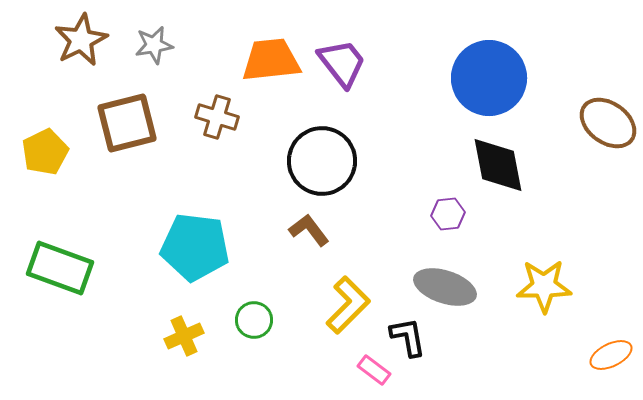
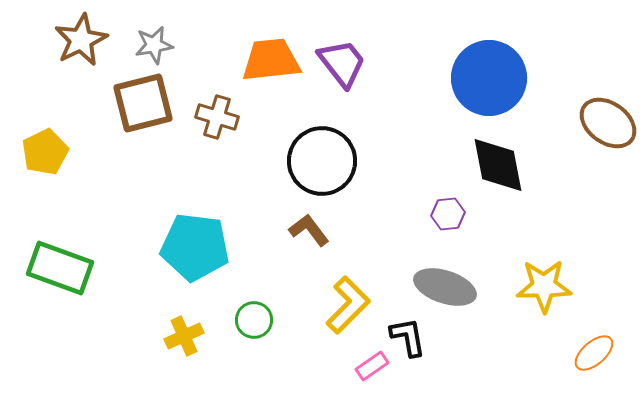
brown square: moved 16 px right, 20 px up
orange ellipse: moved 17 px left, 2 px up; rotated 15 degrees counterclockwise
pink rectangle: moved 2 px left, 4 px up; rotated 72 degrees counterclockwise
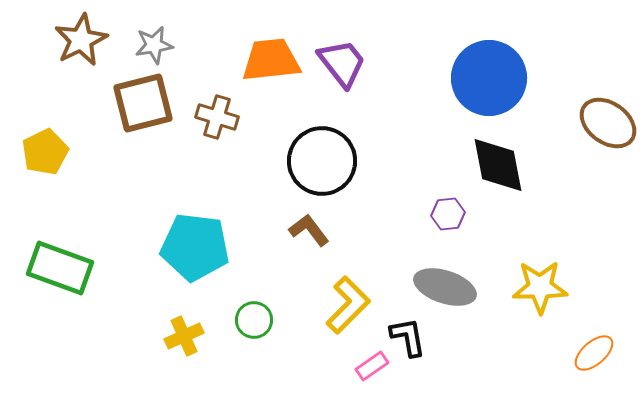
yellow star: moved 4 px left, 1 px down
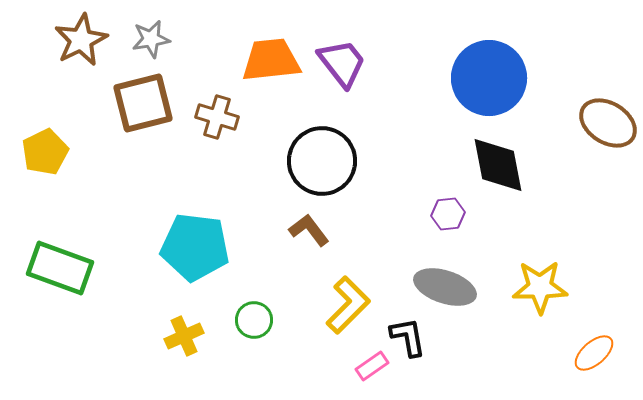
gray star: moved 3 px left, 6 px up
brown ellipse: rotated 4 degrees counterclockwise
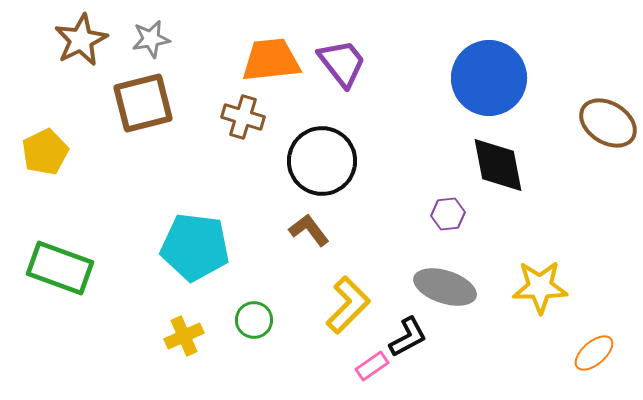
brown cross: moved 26 px right
black L-shape: rotated 72 degrees clockwise
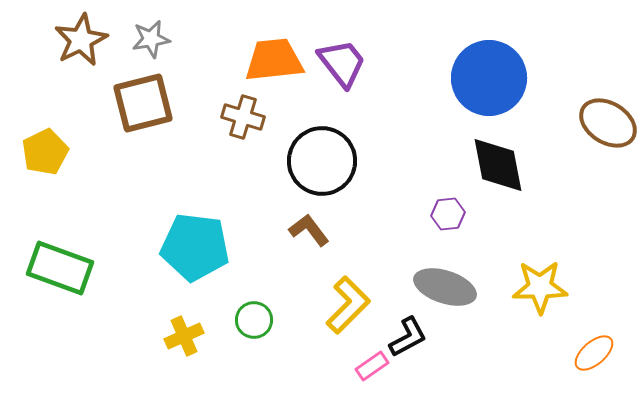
orange trapezoid: moved 3 px right
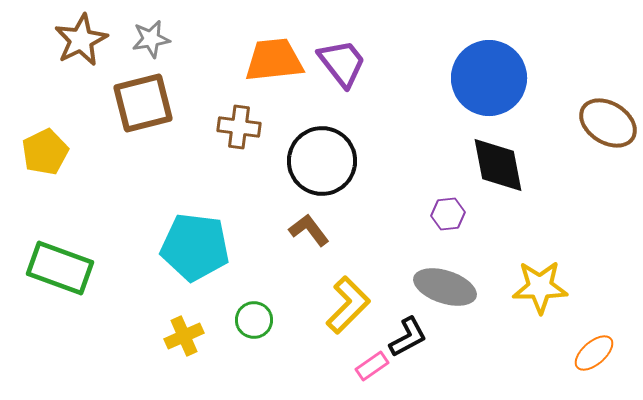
brown cross: moved 4 px left, 10 px down; rotated 9 degrees counterclockwise
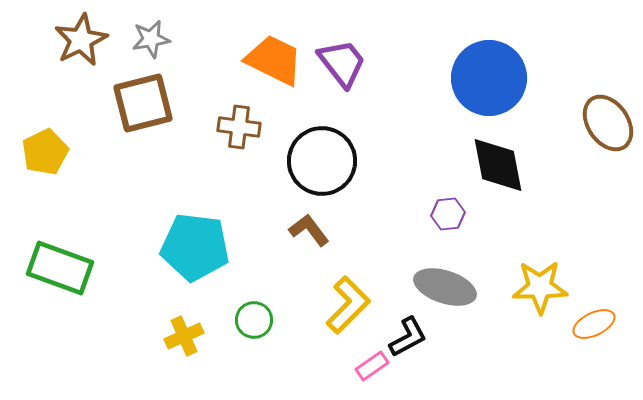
orange trapezoid: rotated 32 degrees clockwise
brown ellipse: rotated 24 degrees clockwise
orange ellipse: moved 29 px up; rotated 15 degrees clockwise
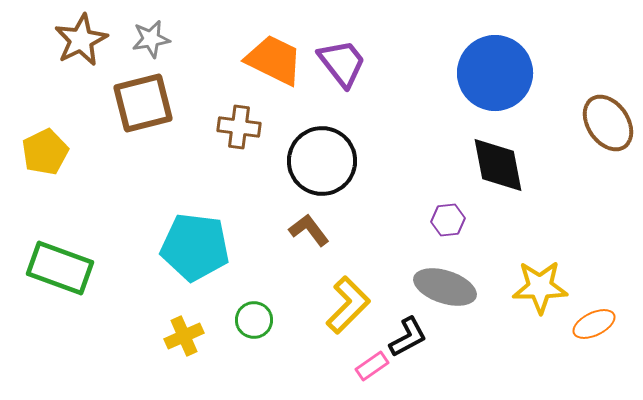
blue circle: moved 6 px right, 5 px up
purple hexagon: moved 6 px down
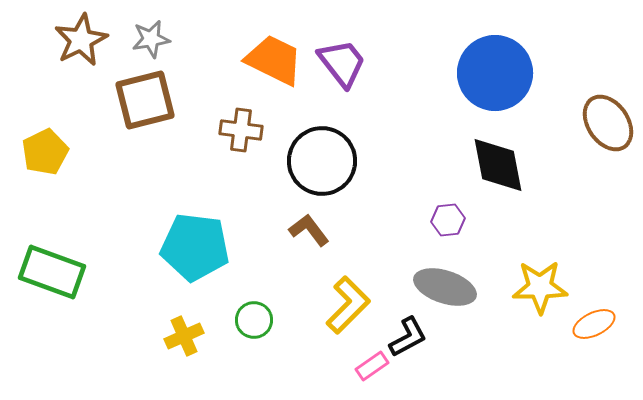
brown square: moved 2 px right, 3 px up
brown cross: moved 2 px right, 3 px down
green rectangle: moved 8 px left, 4 px down
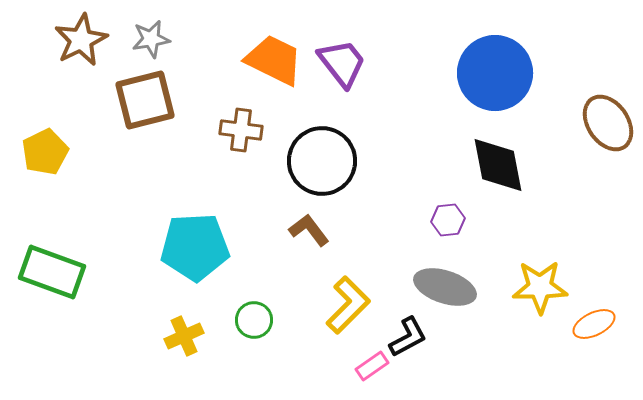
cyan pentagon: rotated 10 degrees counterclockwise
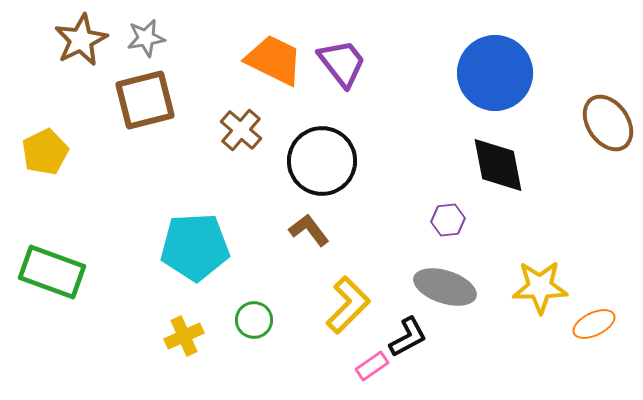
gray star: moved 5 px left, 1 px up
brown cross: rotated 33 degrees clockwise
